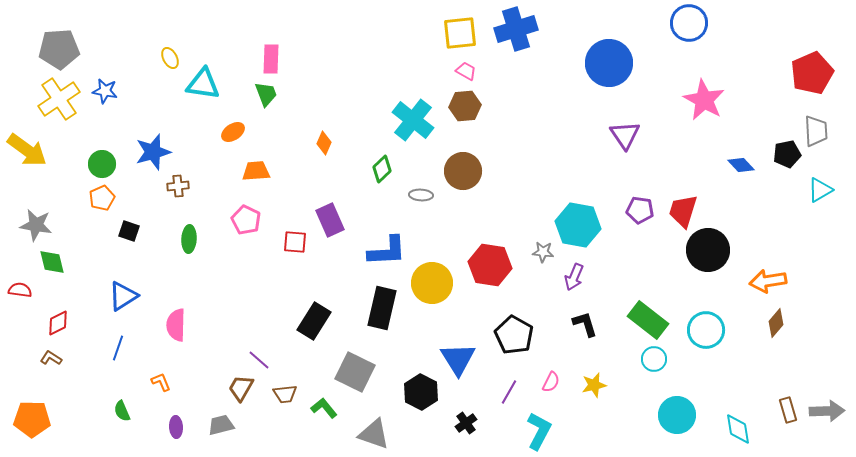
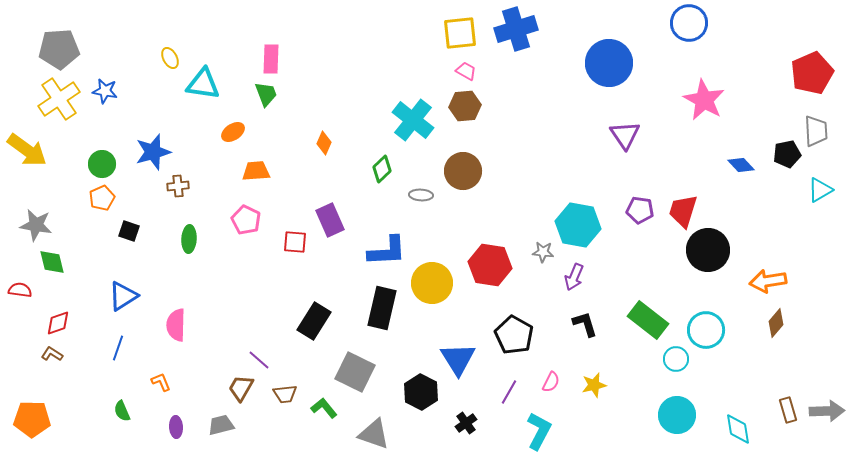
red diamond at (58, 323): rotated 8 degrees clockwise
brown L-shape at (51, 358): moved 1 px right, 4 px up
cyan circle at (654, 359): moved 22 px right
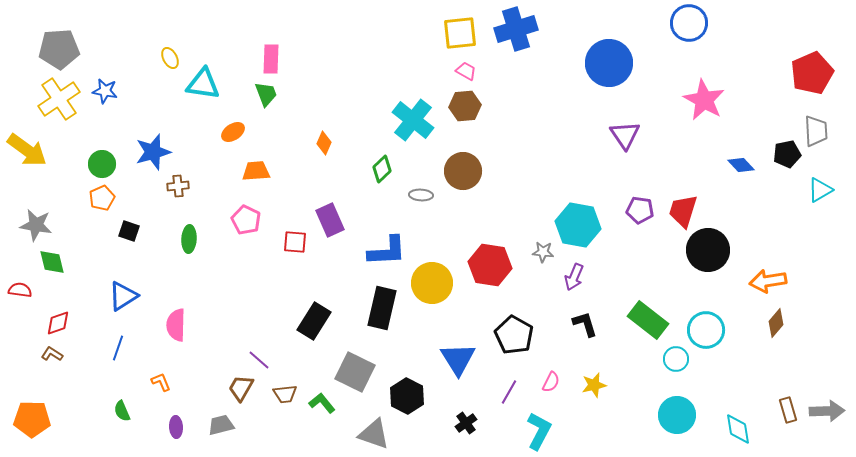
black hexagon at (421, 392): moved 14 px left, 4 px down
green L-shape at (324, 408): moved 2 px left, 5 px up
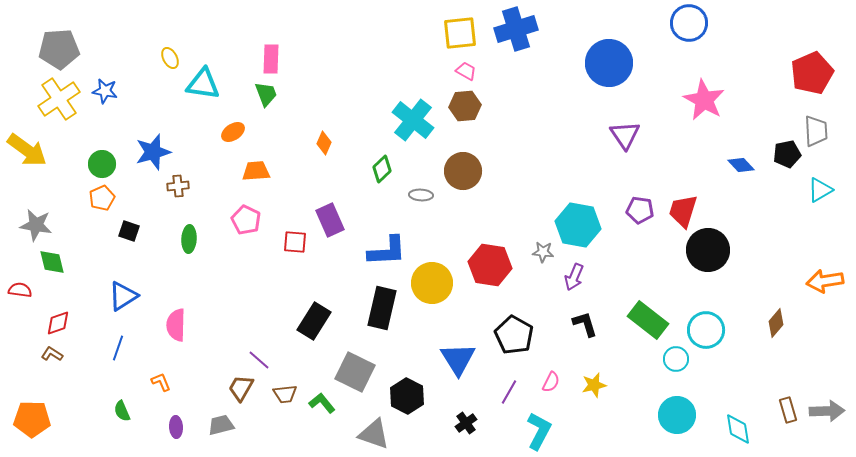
orange arrow at (768, 281): moved 57 px right
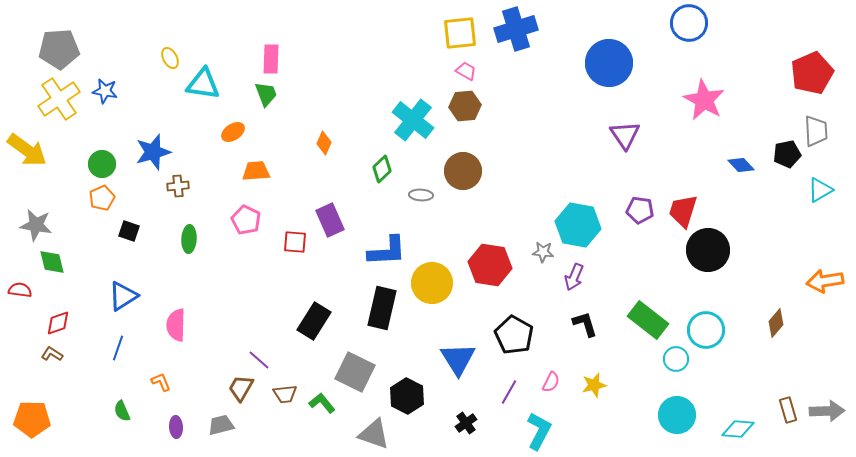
cyan diamond at (738, 429): rotated 76 degrees counterclockwise
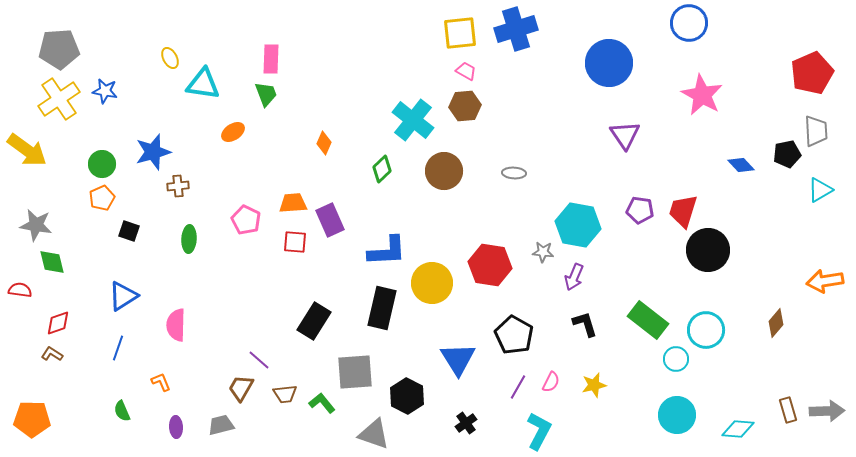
pink star at (704, 100): moved 2 px left, 5 px up
orange trapezoid at (256, 171): moved 37 px right, 32 px down
brown circle at (463, 171): moved 19 px left
gray ellipse at (421, 195): moved 93 px right, 22 px up
gray square at (355, 372): rotated 30 degrees counterclockwise
purple line at (509, 392): moved 9 px right, 5 px up
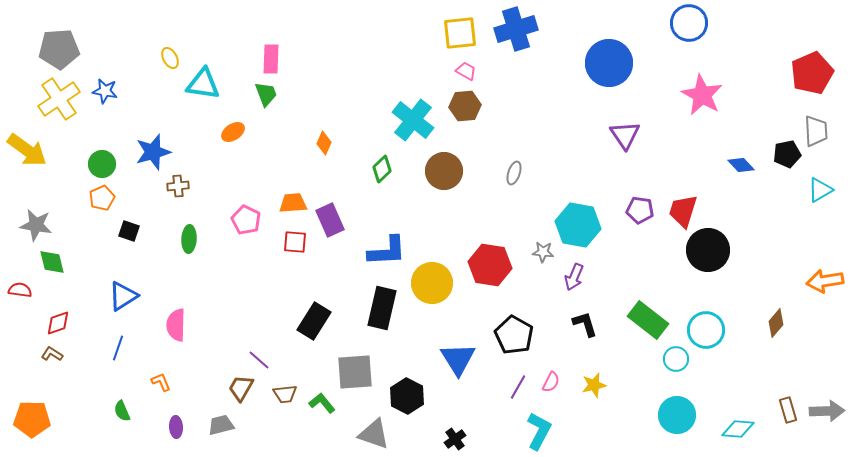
gray ellipse at (514, 173): rotated 75 degrees counterclockwise
black cross at (466, 423): moved 11 px left, 16 px down
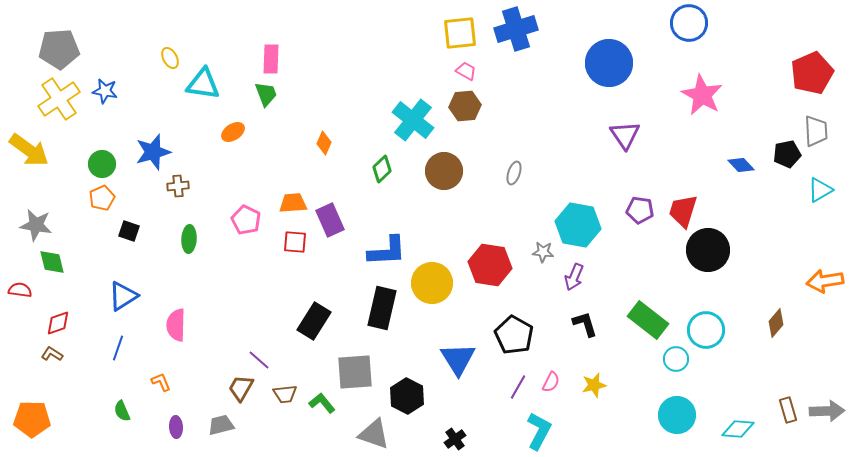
yellow arrow at (27, 150): moved 2 px right
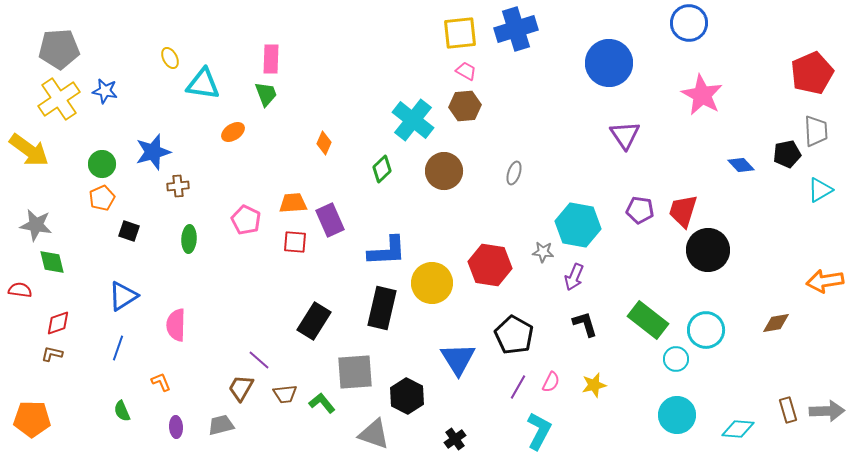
brown diamond at (776, 323): rotated 40 degrees clockwise
brown L-shape at (52, 354): rotated 20 degrees counterclockwise
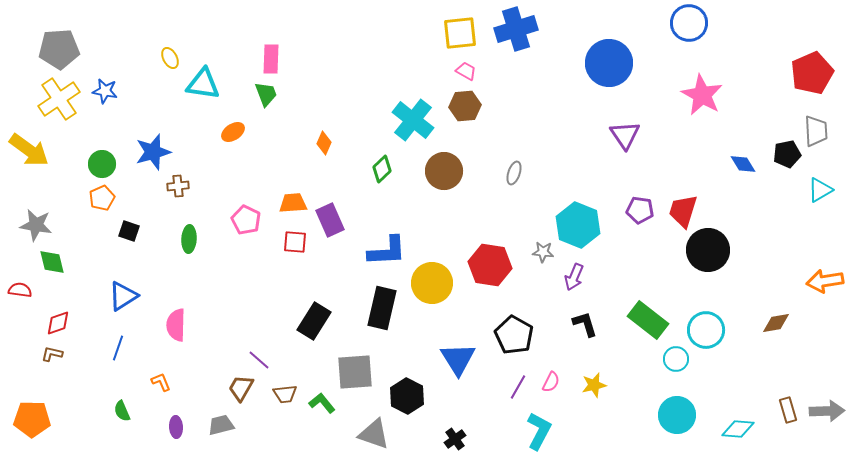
blue diamond at (741, 165): moved 2 px right, 1 px up; rotated 12 degrees clockwise
cyan hexagon at (578, 225): rotated 12 degrees clockwise
